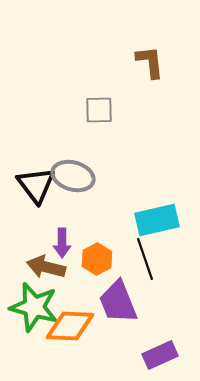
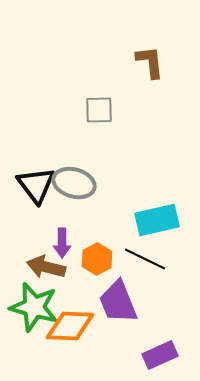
gray ellipse: moved 1 px right, 7 px down
black line: rotated 45 degrees counterclockwise
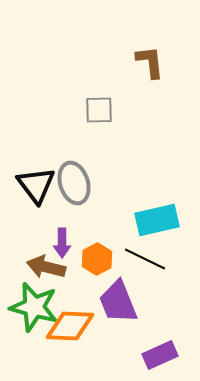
gray ellipse: rotated 57 degrees clockwise
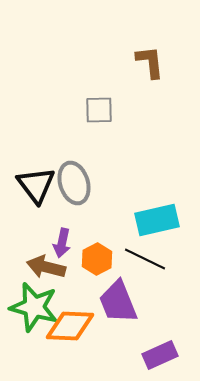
purple arrow: rotated 12 degrees clockwise
